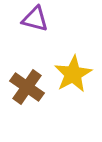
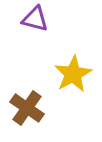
brown cross: moved 21 px down
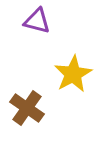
purple triangle: moved 2 px right, 2 px down
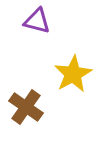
brown cross: moved 1 px left, 1 px up
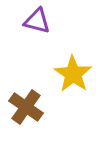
yellow star: rotated 9 degrees counterclockwise
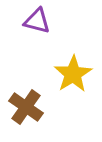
yellow star: rotated 6 degrees clockwise
